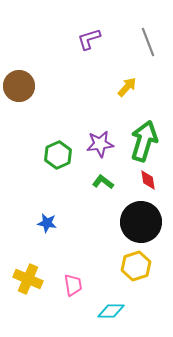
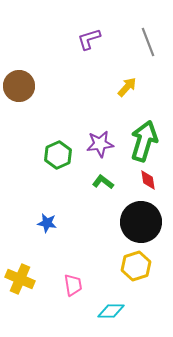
yellow cross: moved 8 px left
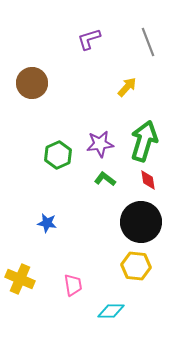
brown circle: moved 13 px right, 3 px up
green L-shape: moved 2 px right, 3 px up
yellow hexagon: rotated 24 degrees clockwise
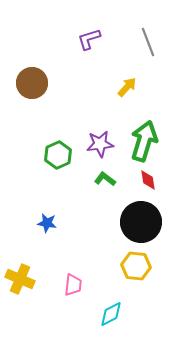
pink trapezoid: rotated 15 degrees clockwise
cyan diamond: moved 3 px down; rotated 28 degrees counterclockwise
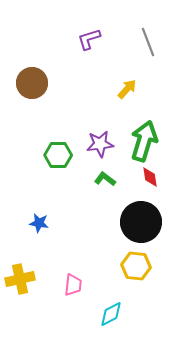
yellow arrow: moved 2 px down
green hexagon: rotated 24 degrees clockwise
red diamond: moved 2 px right, 3 px up
blue star: moved 8 px left
yellow cross: rotated 36 degrees counterclockwise
